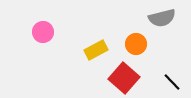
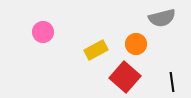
red square: moved 1 px right, 1 px up
black line: rotated 36 degrees clockwise
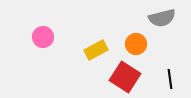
pink circle: moved 5 px down
red square: rotated 8 degrees counterclockwise
black line: moved 2 px left, 3 px up
